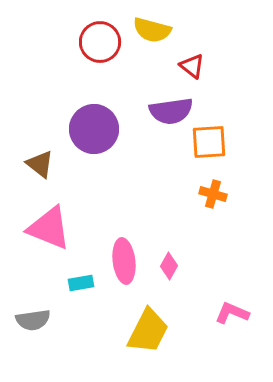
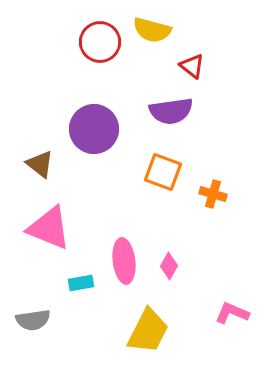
orange square: moved 46 px left, 30 px down; rotated 24 degrees clockwise
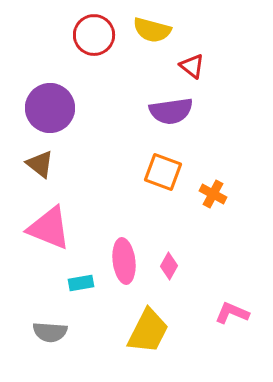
red circle: moved 6 px left, 7 px up
purple circle: moved 44 px left, 21 px up
orange cross: rotated 12 degrees clockwise
gray semicircle: moved 17 px right, 12 px down; rotated 12 degrees clockwise
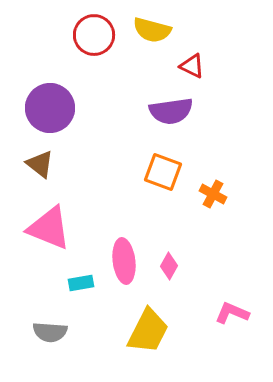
red triangle: rotated 12 degrees counterclockwise
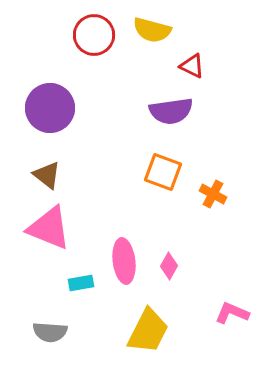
brown triangle: moved 7 px right, 11 px down
